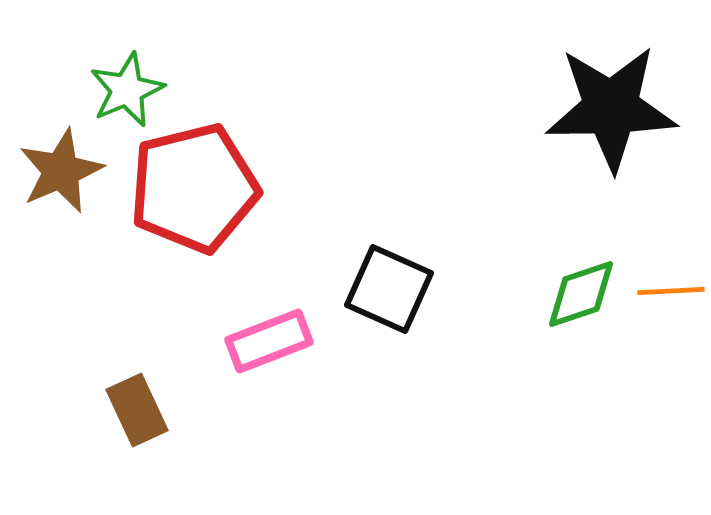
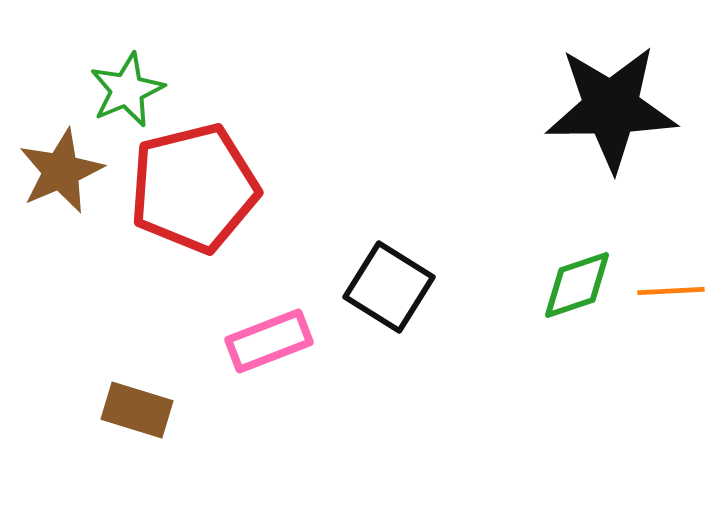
black square: moved 2 px up; rotated 8 degrees clockwise
green diamond: moved 4 px left, 9 px up
brown rectangle: rotated 48 degrees counterclockwise
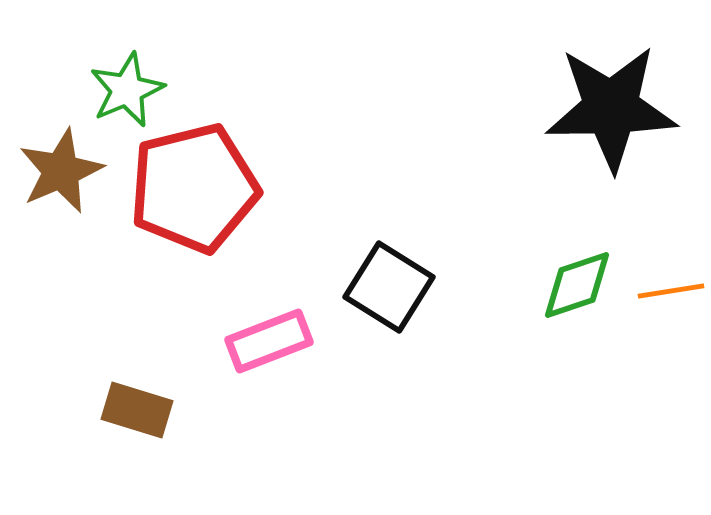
orange line: rotated 6 degrees counterclockwise
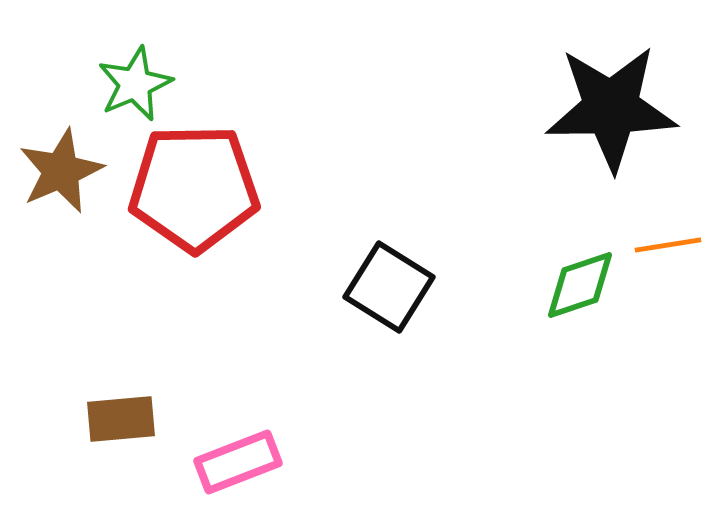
green star: moved 8 px right, 6 px up
red pentagon: rotated 13 degrees clockwise
green diamond: moved 3 px right
orange line: moved 3 px left, 46 px up
pink rectangle: moved 31 px left, 121 px down
brown rectangle: moved 16 px left, 9 px down; rotated 22 degrees counterclockwise
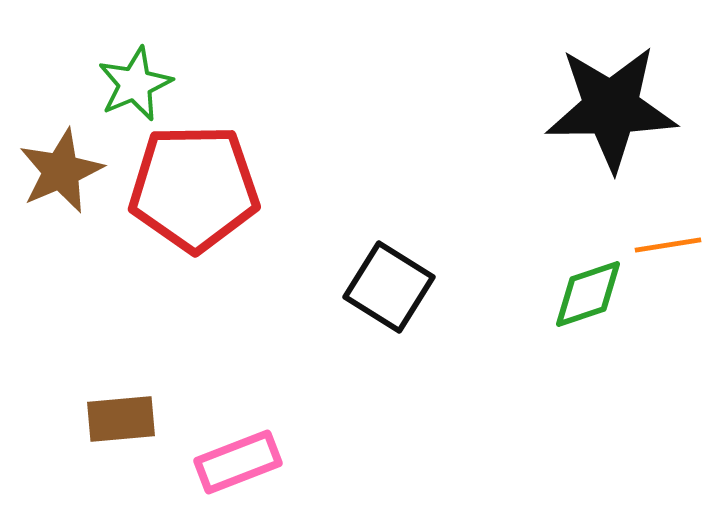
green diamond: moved 8 px right, 9 px down
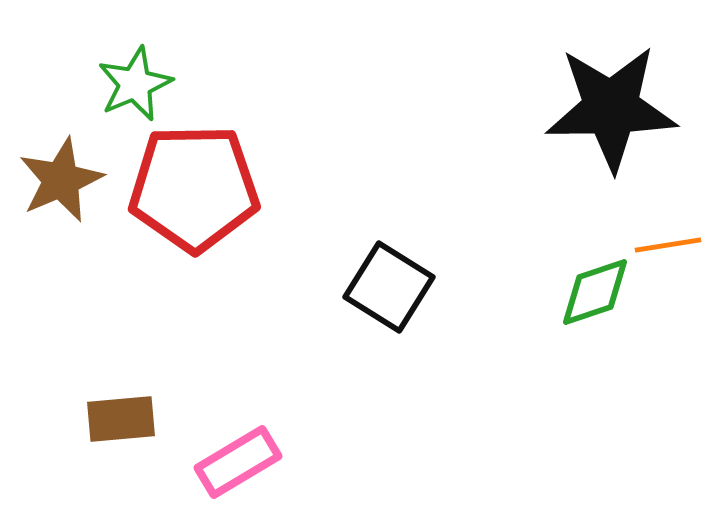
brown star: moved 9 px down
green diamond: moved 7 px right, 2 px up
pink rectangle: rotated 10 degrees counterclockwise
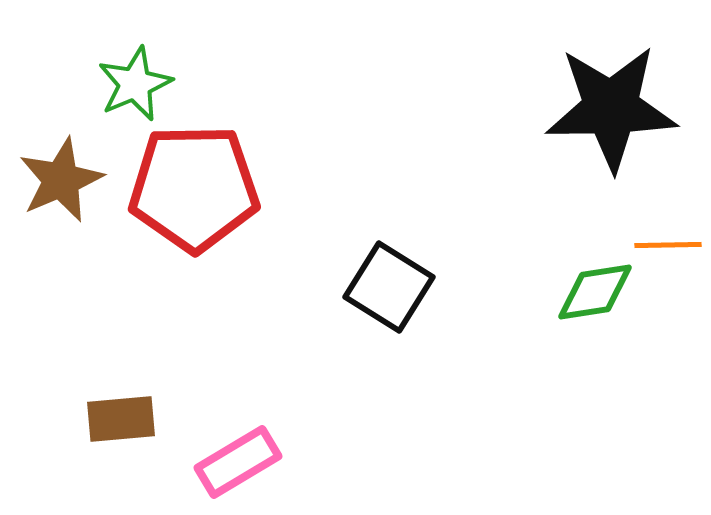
orange line: rotated 8 degrees clockwise
green diamond: rotated 10 degrees clockwise
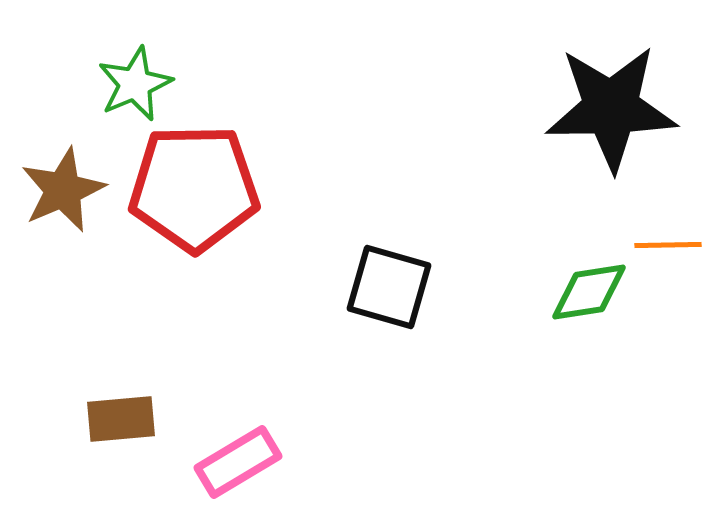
brown star: moved 2 px right, 10 px down
black square: rotated 16 degrees counterclockwise
green diamond: moved 6 px left
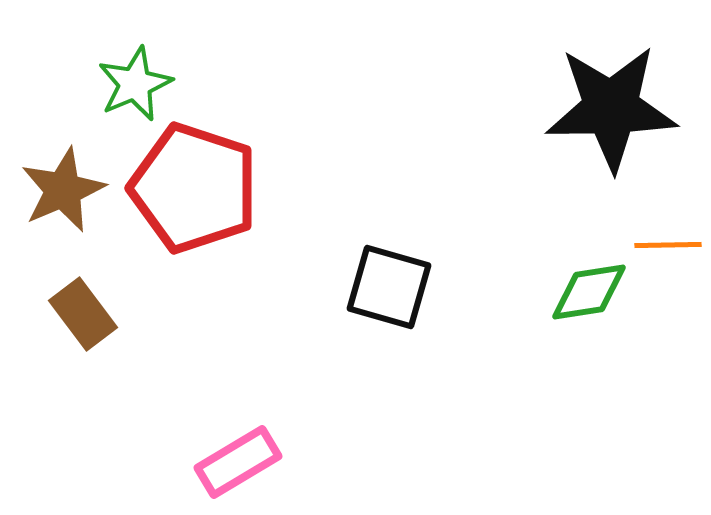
red pentagon: rotated 19 degrees clockwise
brown rectangle: moved 38 px left, 105 px up; rotated 58 degrees clockwise
